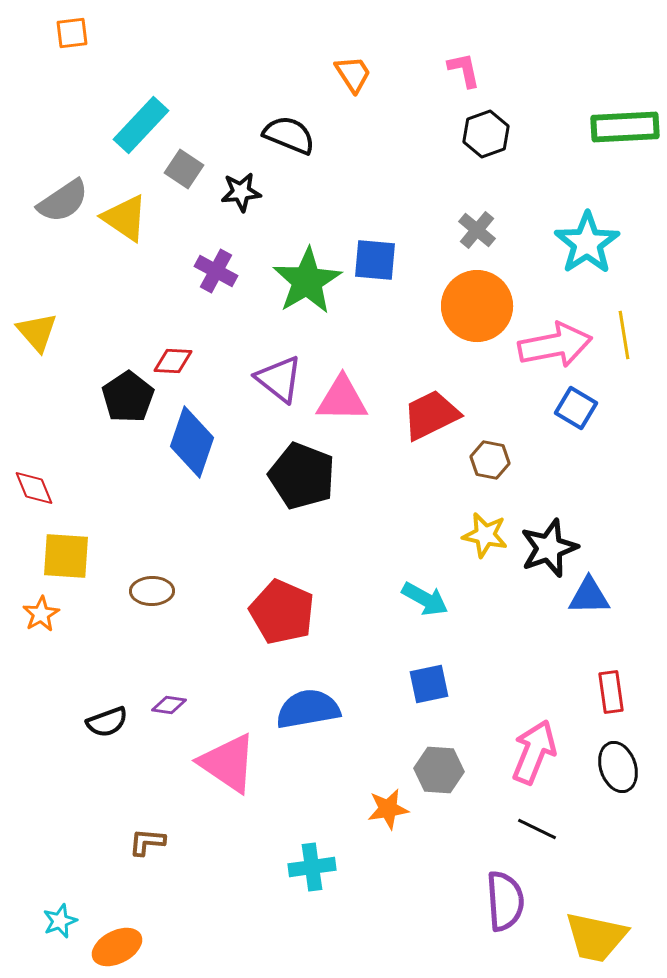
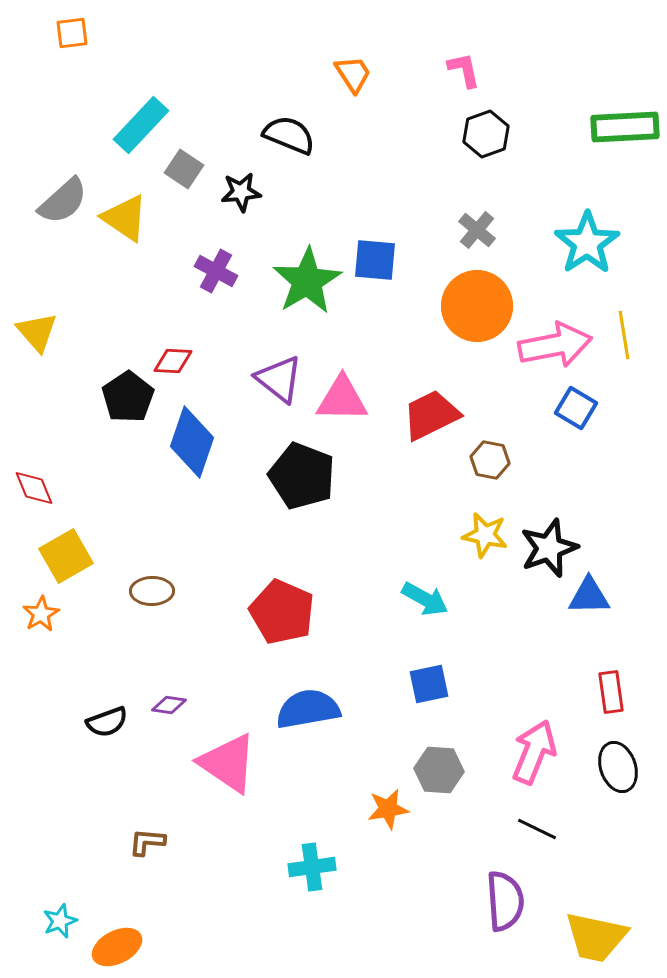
gray semicircle at (63, 201): rotated 8 degrees counterclockwise
yellow square at (66, 556): rotated 34 degrees counterclockwise
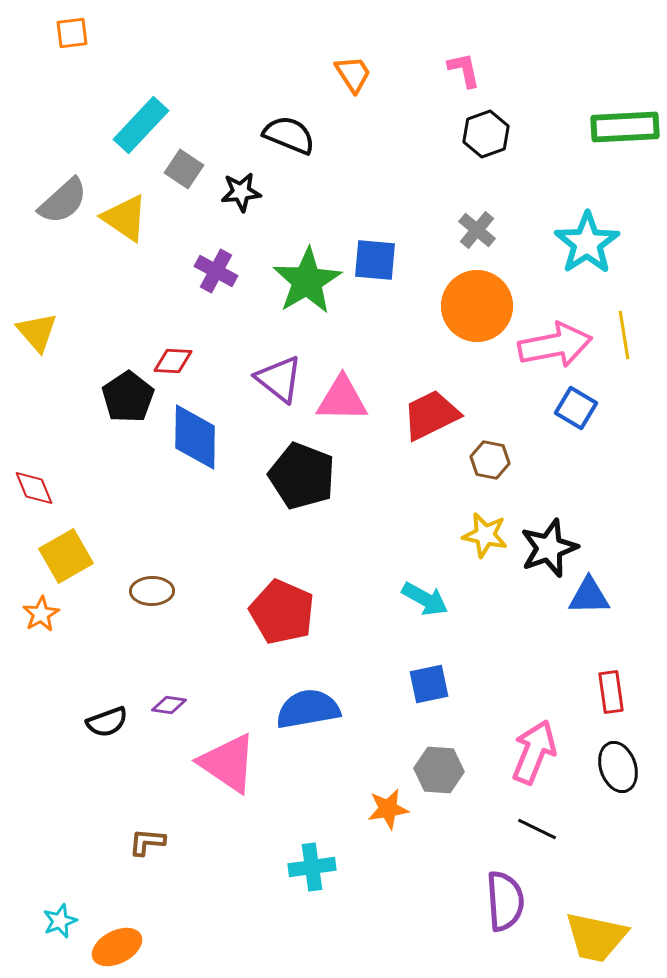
blue diamond at (192, 442): moved 3 px right, 5 px up; rotated 18 degrees counterclockwise
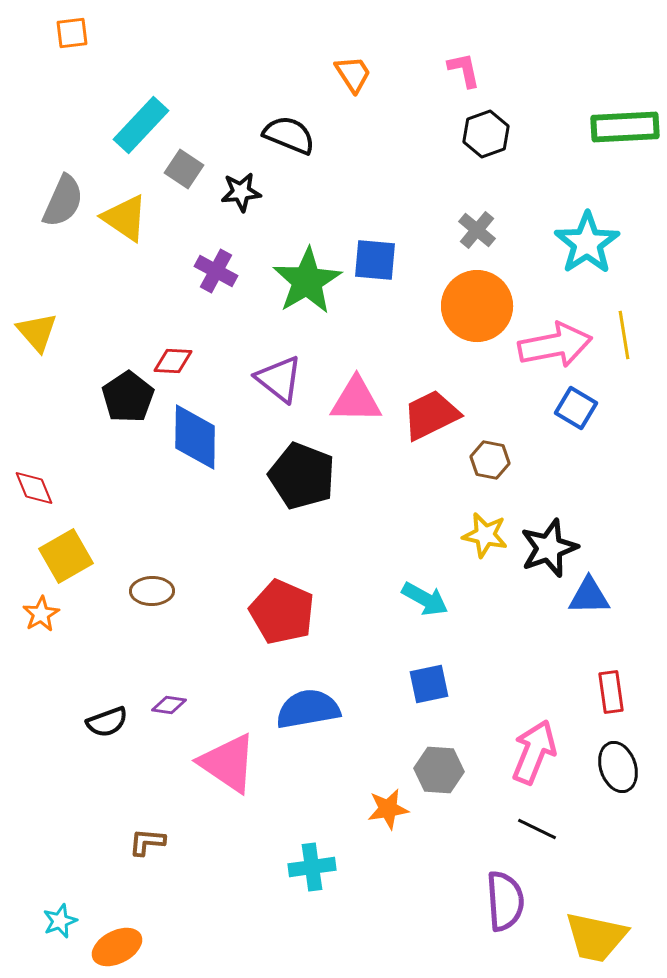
gray semicircle at (63, 201): rotated 24 degrees counterclockwise
pink triangle at (342, 399): moved 14 px right, 1 px down
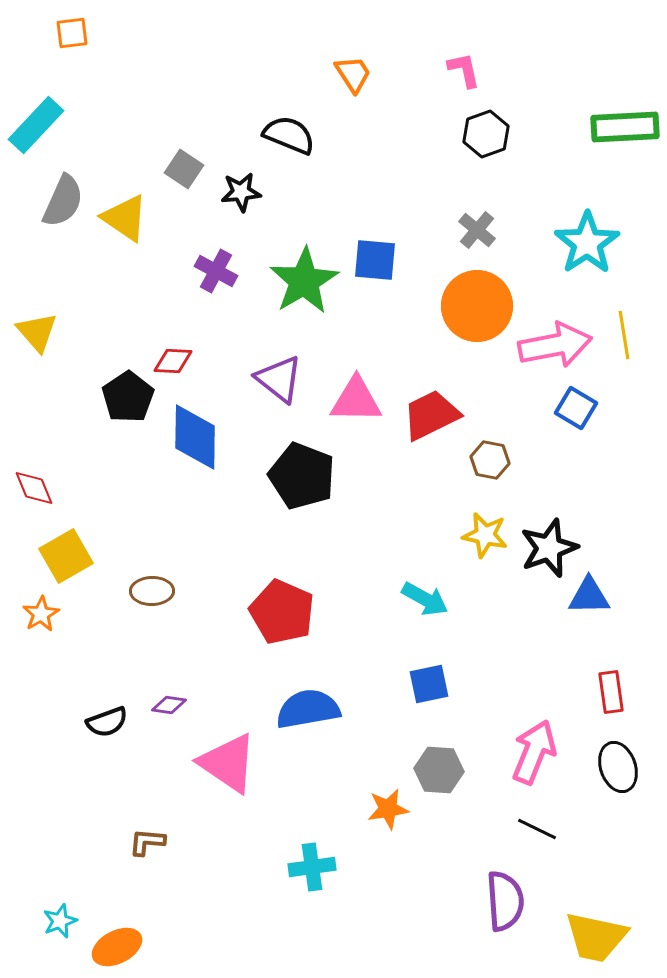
cyan rectangle at (141, 125): moved 105 px left
green star at (307, 281): moved 3 px left
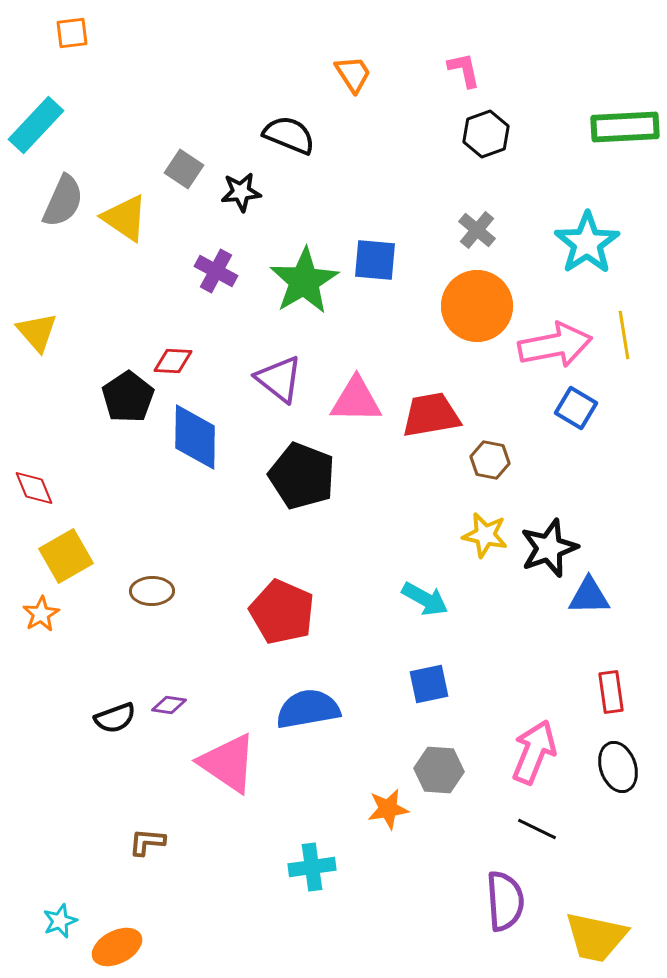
red trapezoid at (431, 415): rotated 16 degrees clockwise
black semicircle at (107, 722): moved 8 px right, 4 px up
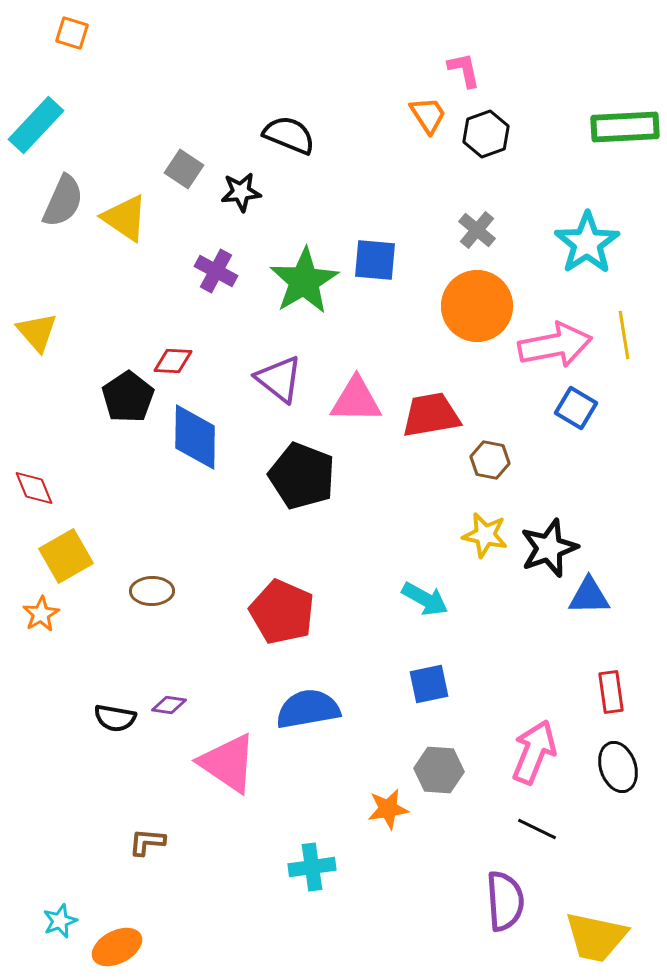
orange square at (72, 33): rotated 24 degrees clockwise
orange trapezoid at (353, 74): moved 75 px right, 41 px down
black semicircle at (115, 718): rotated 30 degrees clockwise
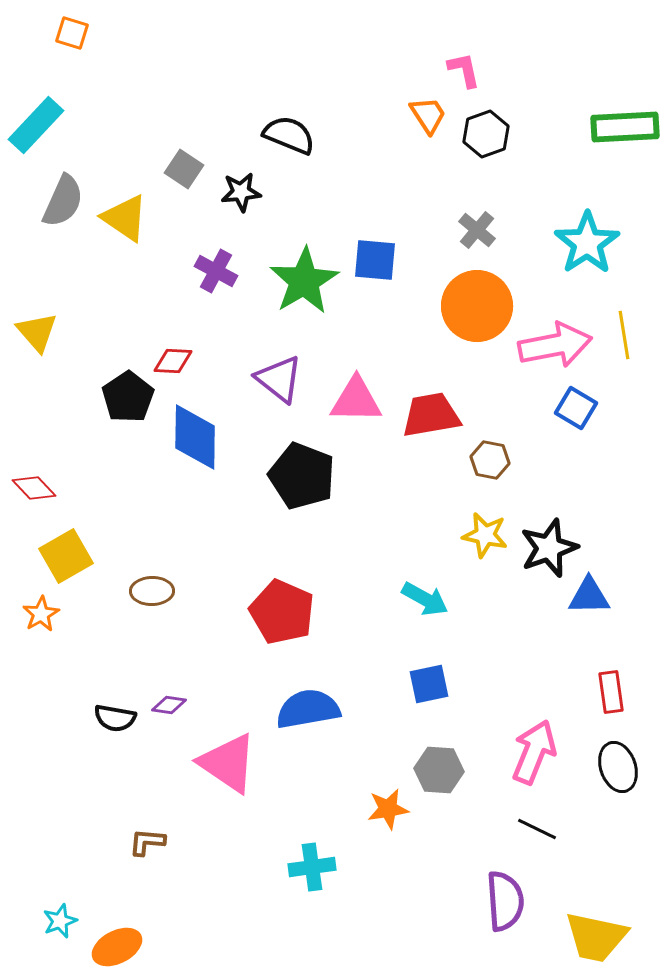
red diamond at (34, 488): rotated 21 degrees counterclockwise
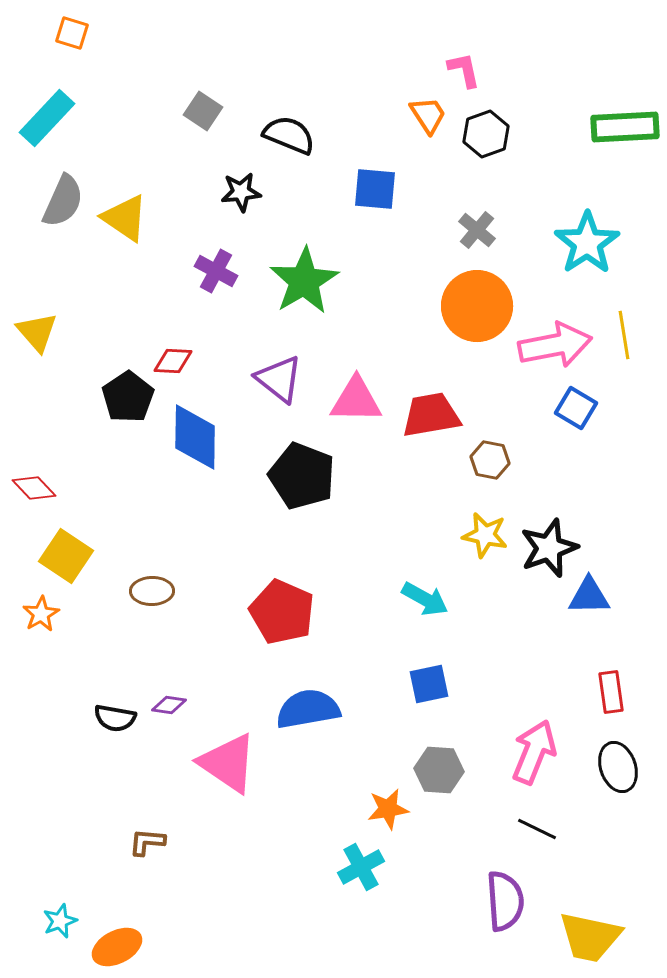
cyan rectangle at (36, 125): moved 11 px right, 7 px up
gray square at (184, 169): moved 19 px right, 58 px up
blue square at (375, 260): moved 71 px up
yellow square at (66, 556): rotated 26 degrees counterclockwise
cyan cross at (312, 867): moved 49 px right; rotated 21 degrees counterclockwise
yellow trapezoid at (596, 937): moved 6 px left
